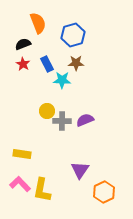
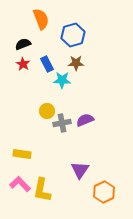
orange semicircle: moved 3 px right, 4 px up
gray cross: moved 2 px down; rotated 12 degrees counterclockwise
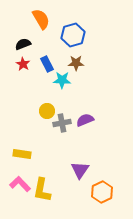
orange semicircle: rotated 10 degrees counterclockwise
orange hexagon: moved 2 px left
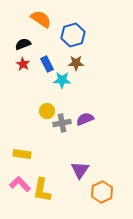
orange semicircle: rotated 25 degrees counterclockwise
purple semicircle: moved 1 px up
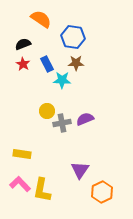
blue hexagon: moved 2 px down; rotated 25 degrees clockwise
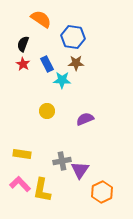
black semicircle: rotated 49 degrees counterclockwise
gray cross: moved 38 px down
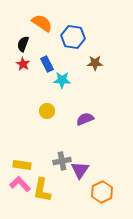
orange semicircle: moved 1 px right, 4 px down
brown star: moved 19 px right
yellow rectangle: moved 11 px down
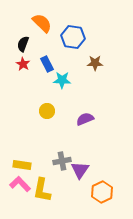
orange semicircle: rotated 10 degrees clockwise
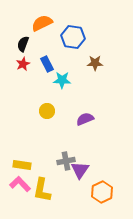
orange semicircle: rotated 70 degrees counterclockwise
red star: rotated 16 degrees clockwise
gray cross: moved 4 px right
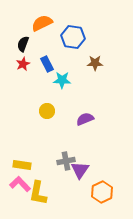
yellow L-shape: moved 4 px left, 3 px down
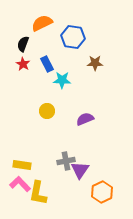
red star: rotated 16 degrees counterclockwise
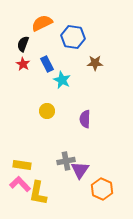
cyan star: rotated 24 degrees clockwise
purple semicircle: rotated 66 degrees counterclockwise
orange hexagon: moved 3 px up; rotated 10 degrees counterclockwise
